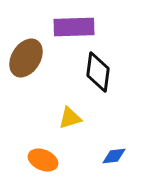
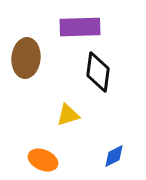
purple rectangle: moved 6 px right
brown ellipse: rotated 27 degrees counterclockwise
yellow triangle: moved 2 px left, 3 px up
blue diamond: rotated 20 degrees counterclockwise
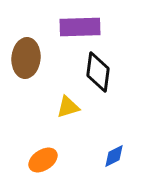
yellow triangle: moved 8 px up
orange ellipse: rotated 56 degrees counterclockwise
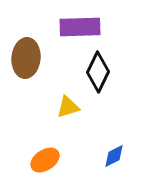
black diamond: rotated 18 degrees clockwise
orange ellipse: moved 2 px right
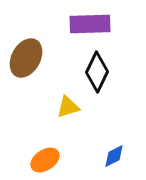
purple rectangle: moved 10 px right, 3 px up
brown ellipse: rotated 24 degrees clockwise
black diamond: moved 1 px left
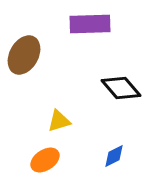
brown ellipse: moved 2 px left, 3 px up
black diamond: moved 24 px right, 16 px down; rotated 66 degrees counterclockwise
yellow triangle: moved 9 px left, 14 px down
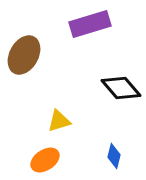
purple rectangle: rotated 15 degrees counterclockwise
blue diamond: rotated 50 degrees counterclockwise
